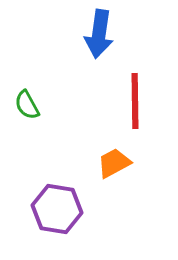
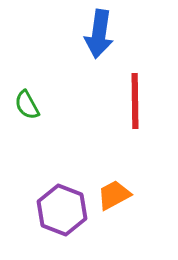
orange trapezoid: moved 32 px down
purple hexagon: moved 5 px right, 1 px down; rotated 12 degrees clockwise
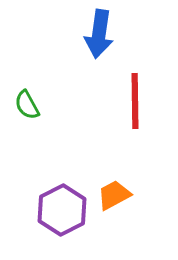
purple hexagon: rotated 12 degrees clockwise
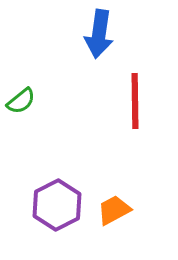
green semicircle: moved 6 px left, 4 px up; rotated 100 degrees counterclockwise
orange trapezoid: moved 15 px down
purple hexagon: moved 5 px left, 5 px up
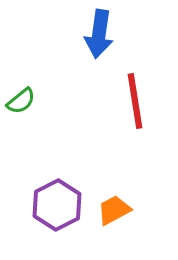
red line: rotated 8 degrees counterclockwise
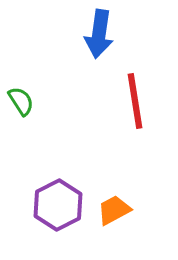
green semicircle: rotated 84 degrees counterclockwise
purple hexagon: moved 1 px right
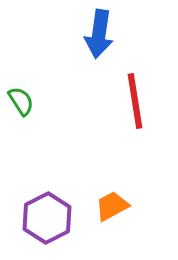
purple hexagon: moved 11 px left, 13 px down
orange trapezoid: moved 2 px left, 4 px up
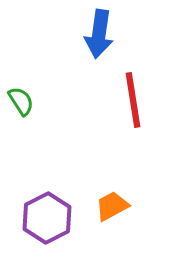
red line: moved 2 px left, 1 px up
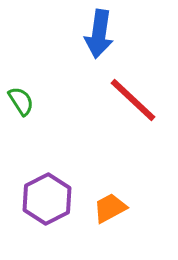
red line: rotated 38 degrees counterclockwise
orange trapezoid: moved 2 px left, 2 px down
purple hexagon: moved 19 px up
